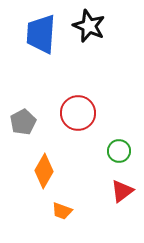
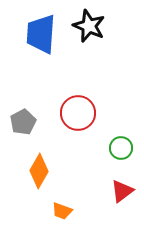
green circle: moved 2 px right, 3 px up
orange diamond: moved 5 px left
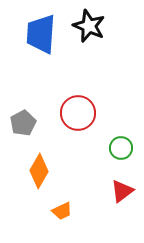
gray pentagon: moved 1 px down
orange trapezoid: rotated 45 degrees counterclockwise
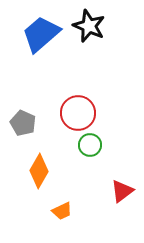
blue trapezoid: rotated 45 degrees clockwise
gray pentagon: rotated 20 degrees counterclockwise
green circle: moved 31 px left, 3 px up
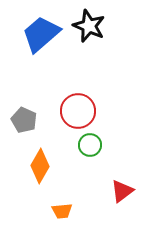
red circle: moved 2 px up
gray pentagon: moved 1 px right, 3 px up
orange diamond: moved 1 px right, 5 px up
orange trapezoid: rotated 20 degrees clockwise
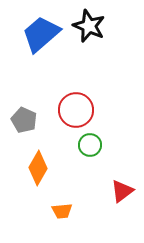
red circle: moved 2 px left, 1 px up
orange diamond: moved 2 px left, 2 px down
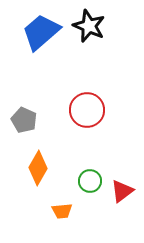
blue trapezoid: moved 2 px up
red circle: moved 11 px right
green circle: moved 36 px down
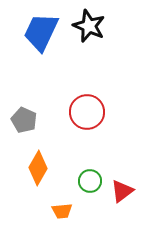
blue trapezoid: rotated 24 degrees counterclockwise
red circle: moved 2 px down
